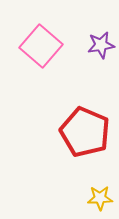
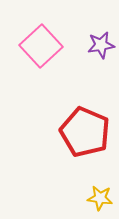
pink square: rotated 6 degrees clockwise
yellow star: rotated 10 degrees clockwise
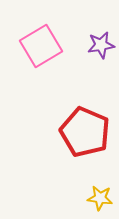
pink square: rotated 12 degrees clockwise
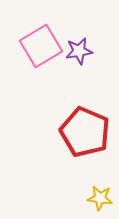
purple star: moved 22 px left, 6 px down
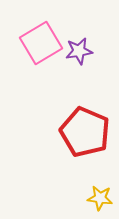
pink square: moved 3 px up
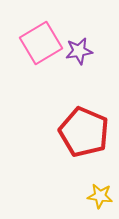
red pentagon: moved 1 px left
yellow star: moved 2 px up
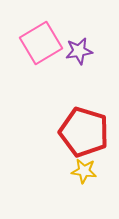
red pentagon: rotated 6 degrees counterclockwise
yellow star: moved 16 px left, 25 px up
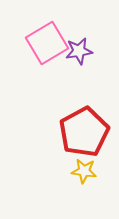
pink square: moved 6 px right
red pentagon: rotated 27 degrees clockwise
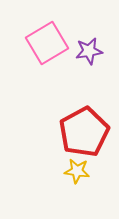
purple star: moved 10 px right
yellow star: moved 7 px left
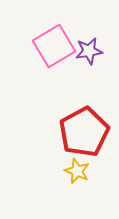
pink square: moved 7 px right, 3 px down
yellow star: rotated 15 degrees clockwise
